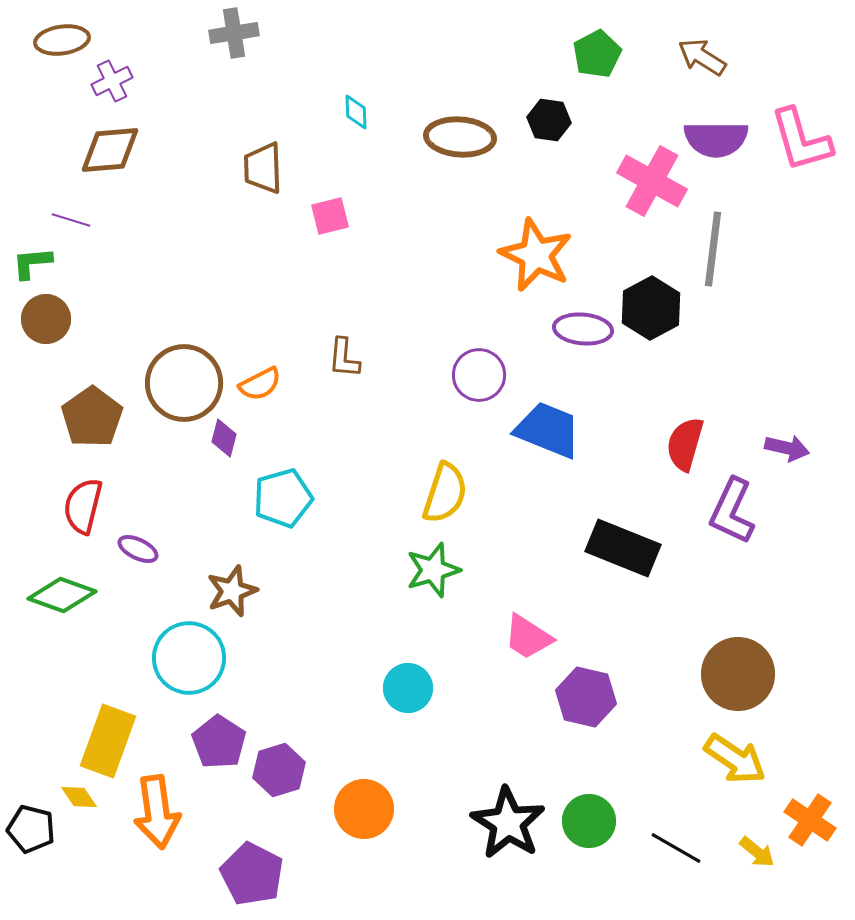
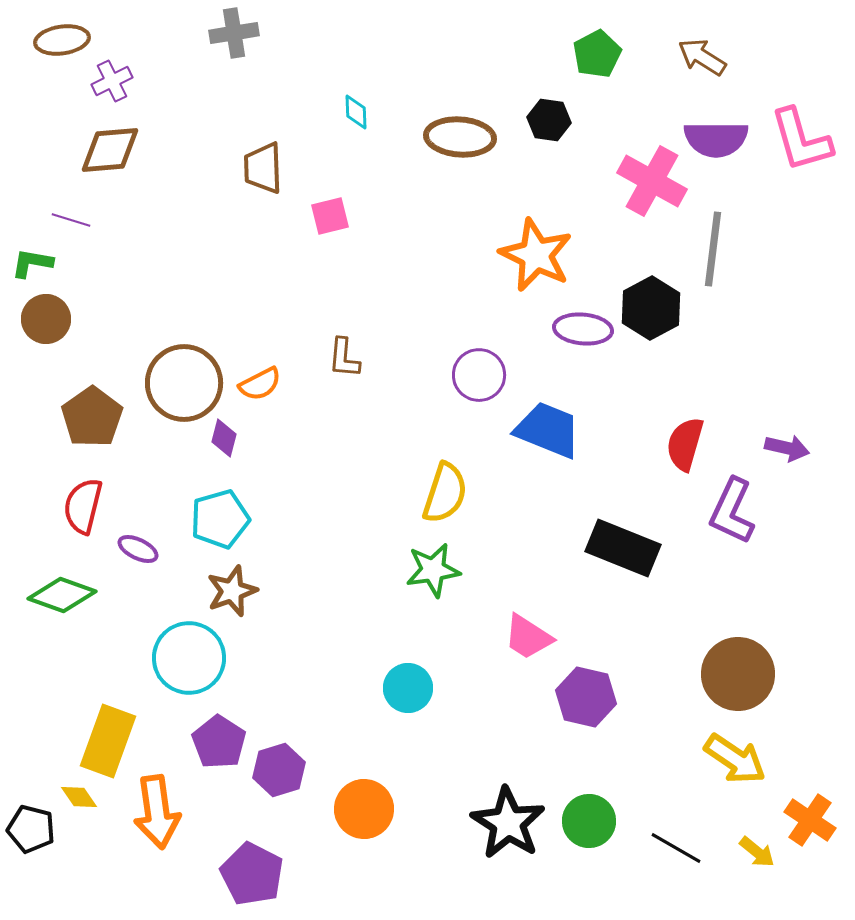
green L-shape at (32, 263): rotated 15 degrees clockwise
cyan pentagon at (283, 498): moved 63 px left, 21 px down
green star at (433, 570): rotated 8 degrees clockwise
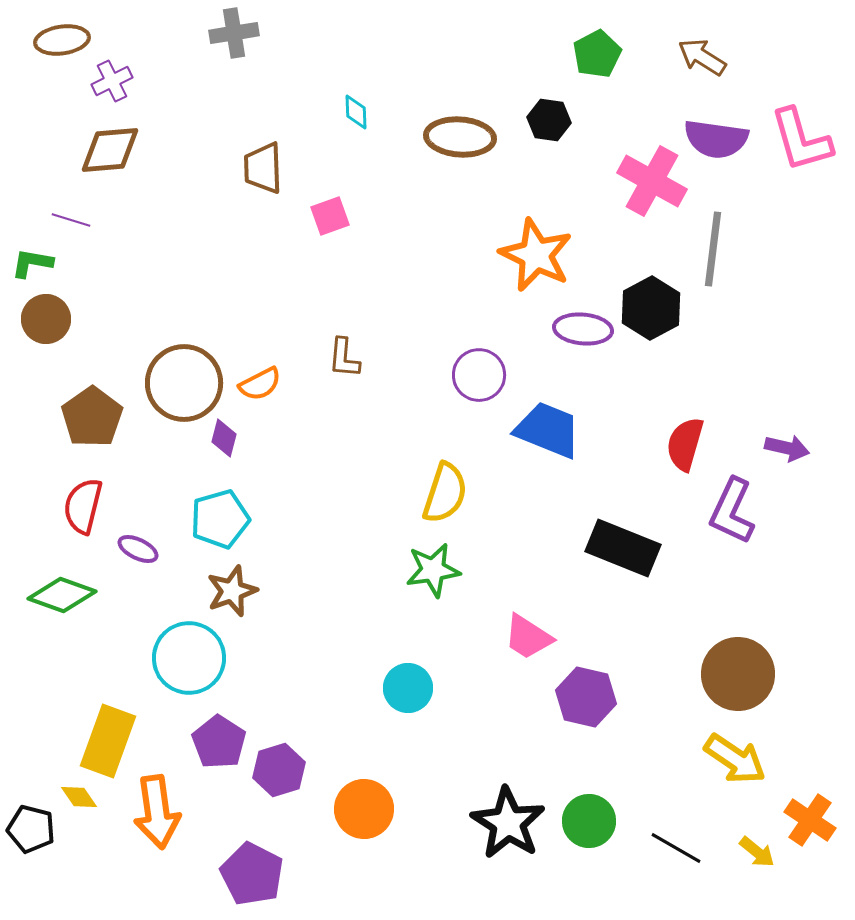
purple semicircle at (716, 139): rotated 8 degrees clockwise
pink square at (330, 216): rotated 6 degrees counterclockwise
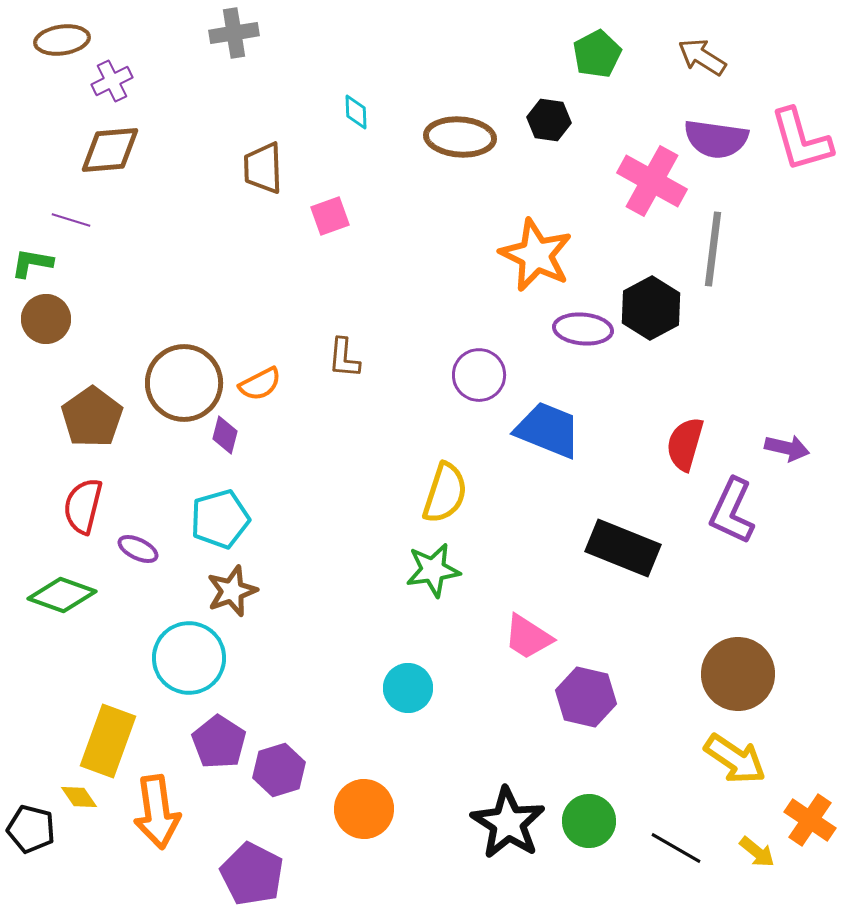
purple diamond at (224, 438): moved 1 px right, 3 px up
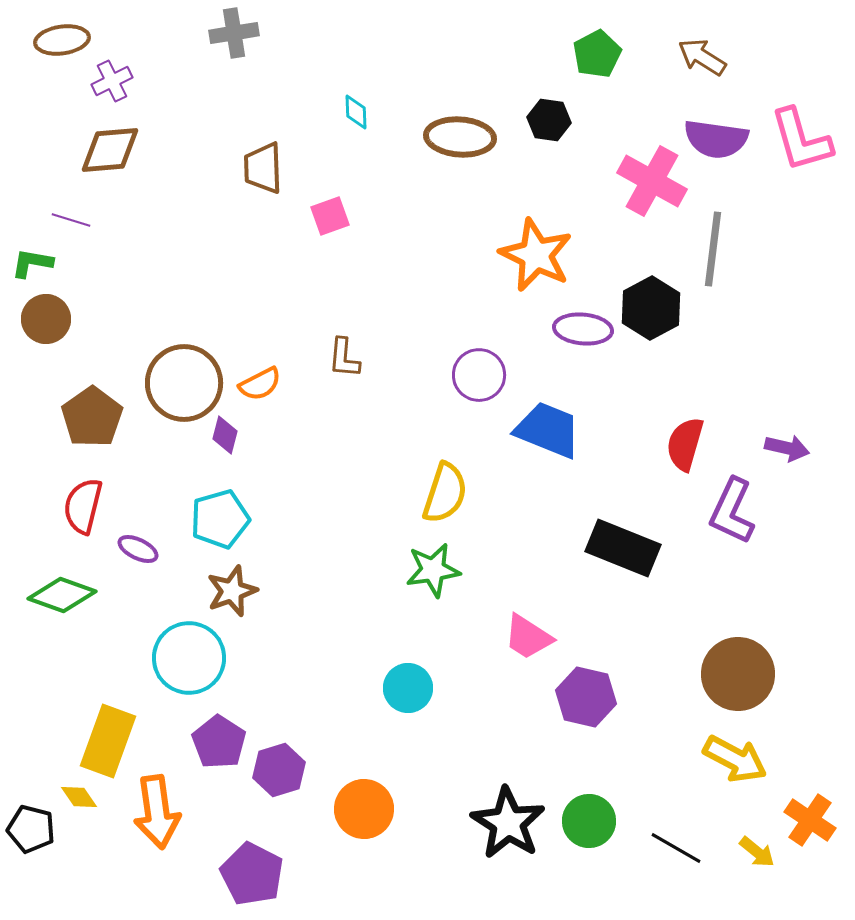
yellow arrow at (735, 759): rotated 6 degrees counterclockwise
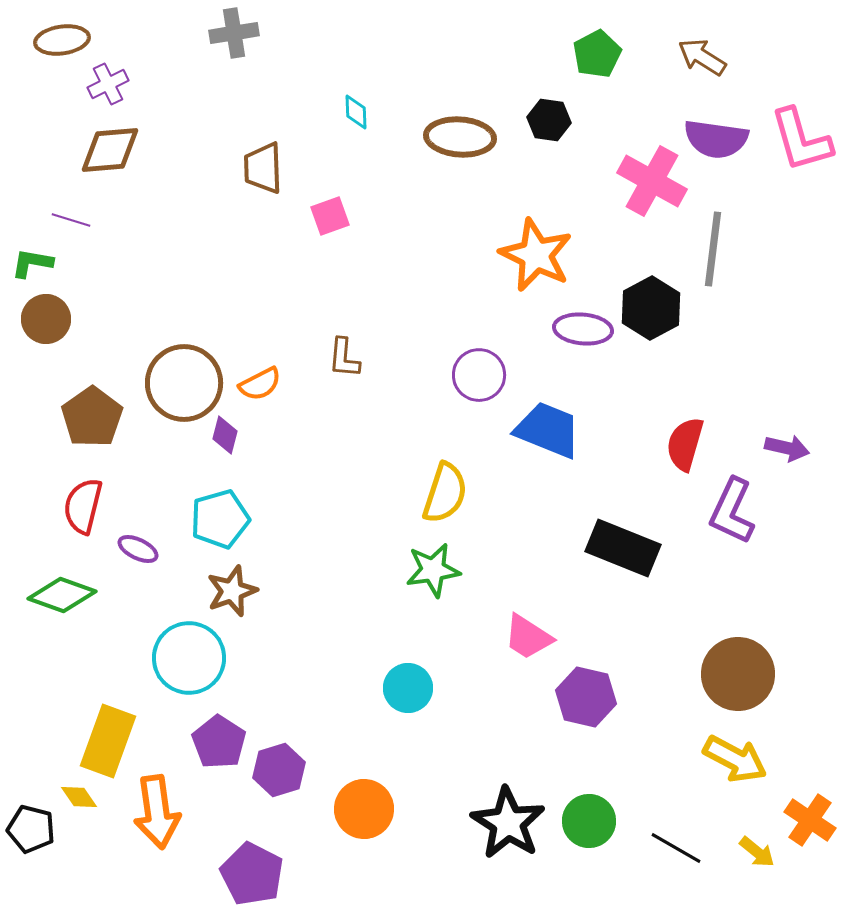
purple cross at (112, 81): moved 4 px left, 3 px down
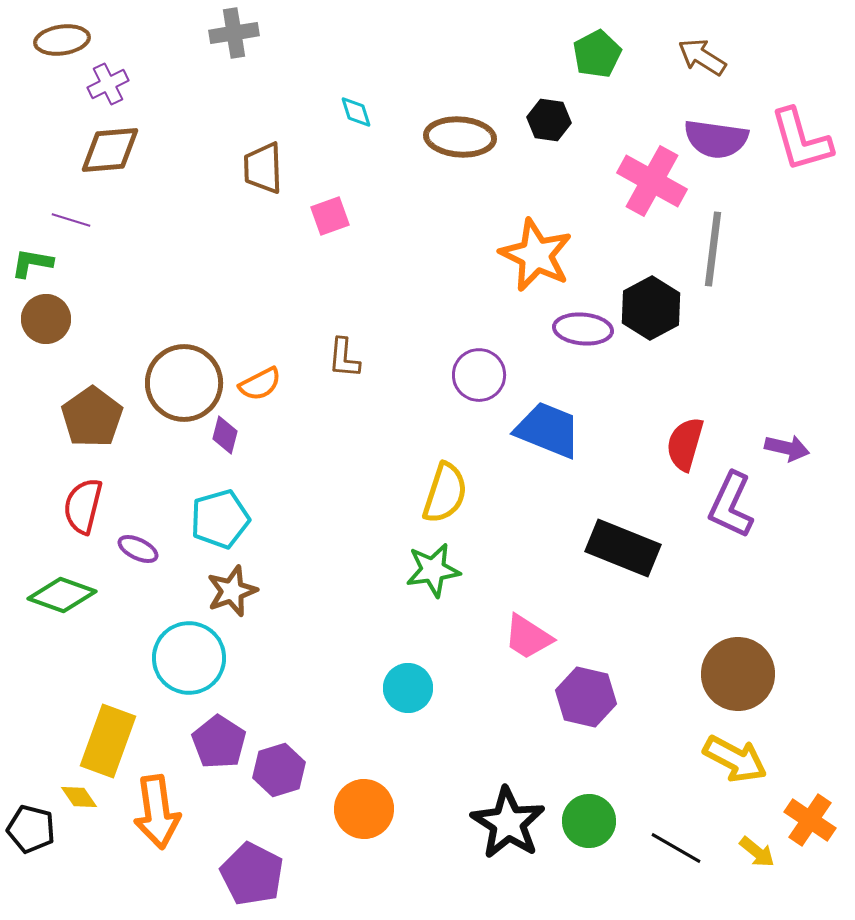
cyan diamond at (356, 112): rotated 15 degrees counterclockwise
purple L-shape at (732, 511): moved 1 px left, 6 px up
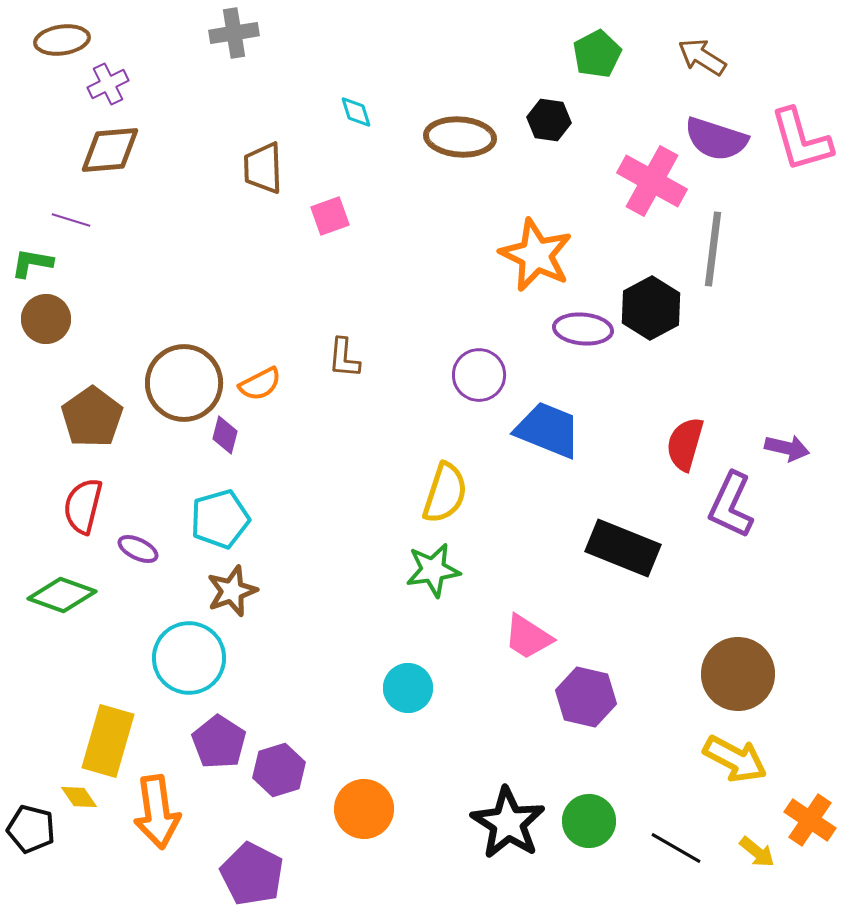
purple semicircle at (716, 139): rotated 10 degrees clockwise
yellow rectangle at (108, 741): rotated 4 degrees counterclockwise
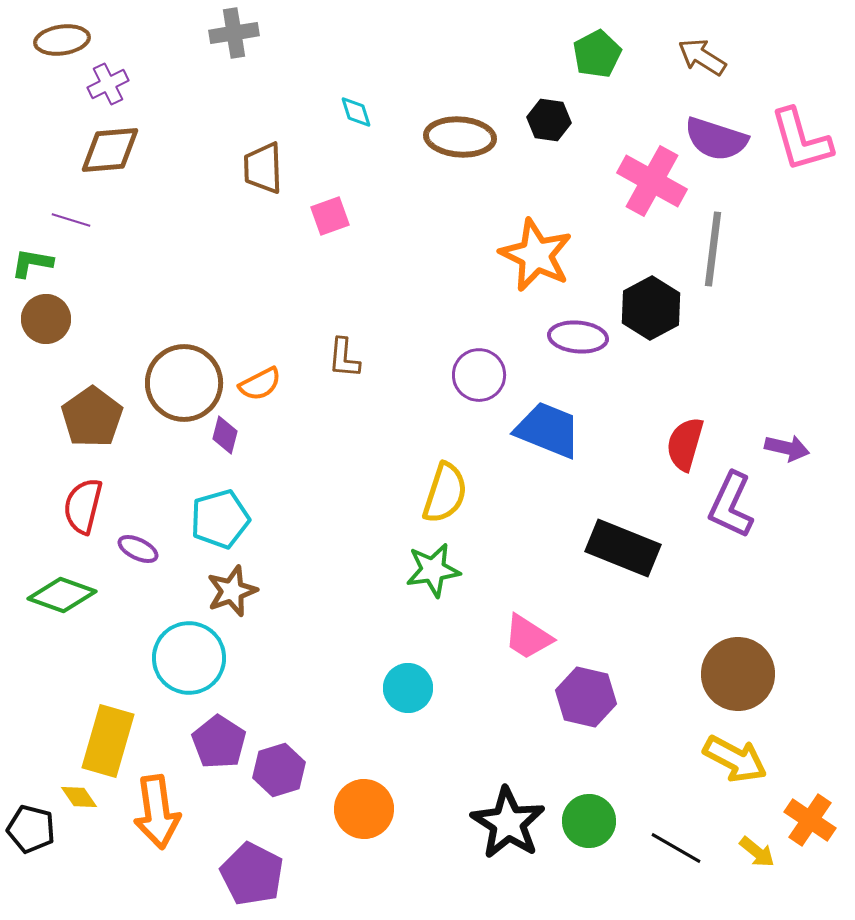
purple ellipse at (583, 329): moved 5 px left, 8 px down
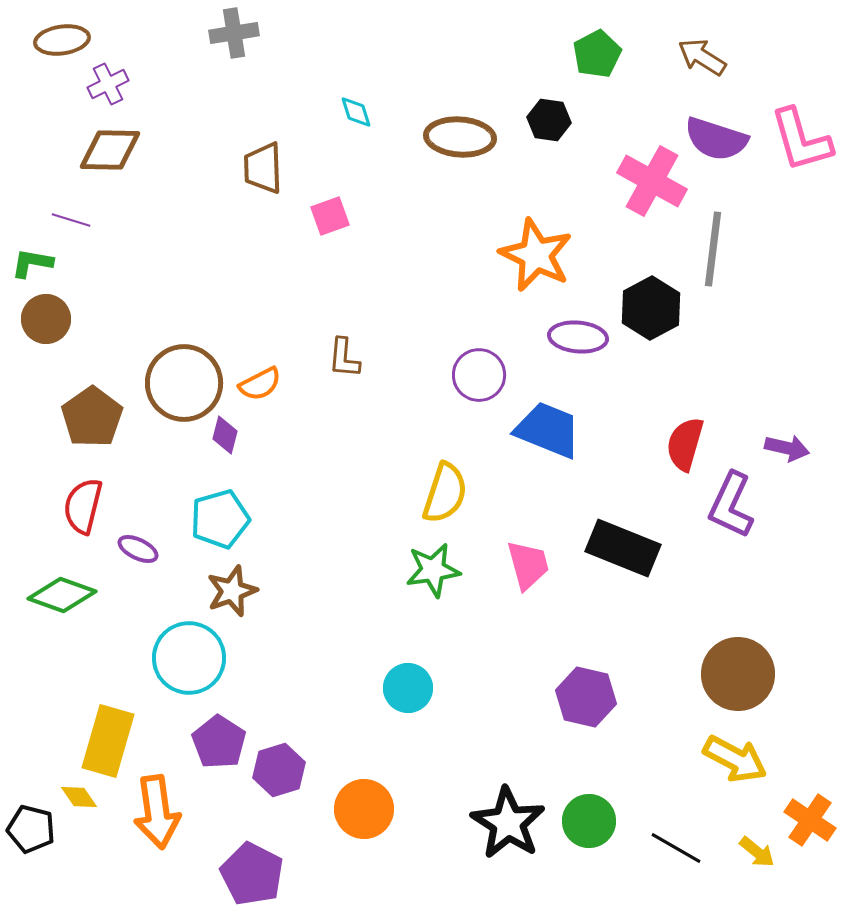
brown diamond at (110, 150): rotated 6 degrees clockwise
pink trapezoid at (528, 637): moved 72 px up; rotated 138 degrees counterclockwise
